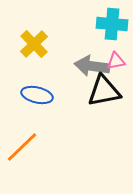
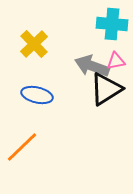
gray arrow: rotated 12 degrees clockwise
black triangle: moved 2 px right, 2 px up; rotated 21 degrees counterclockwise
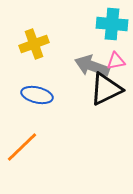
yellow cross: rotated 24 degrees clockwise
black triangle: rotated 6 degrees clockwise
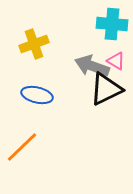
pink triangle: rotated 42 degrees clockwise
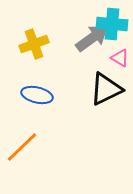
pink triangle: moved 4 px right, 3 px up
gray arrow: moved 28 px up; rotated 124 degrees clockwise
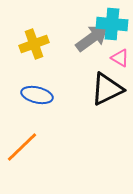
black triangle: moved 1 px right
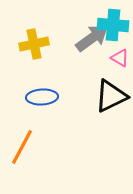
cyan cross: moved 1 px right, 1 px down
yellow cross: rotated 8 degrees clockwise
black triangle: moved 4 px right, 7 px down
blue ellipse: moved 5 px right, 2 px down; rotated 16 degrees counterclockwise
orange line: rotated 18 degrees counterclockwise
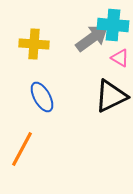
yellow cross: rotated 16 degrees clockwise
blue ellipse: rotated 64 degrees clockwise
orange line: moved 2 px down
